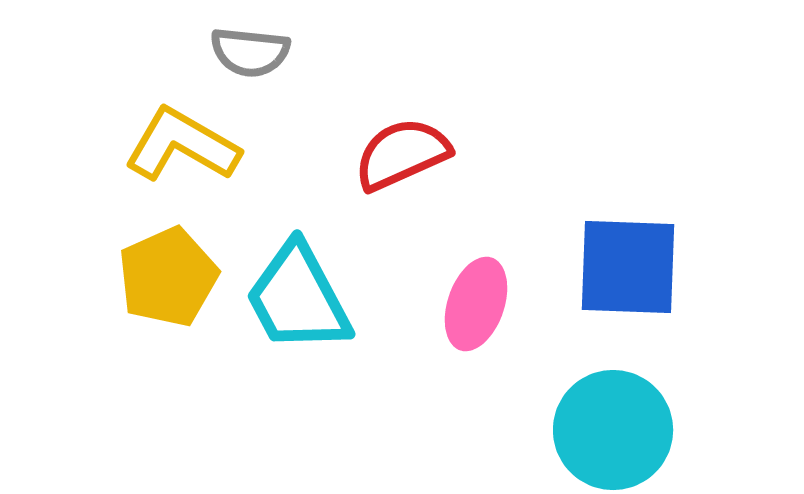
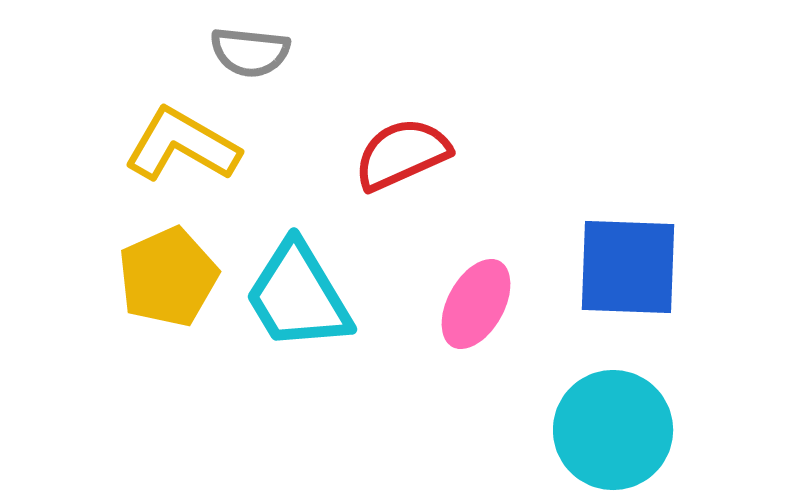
cyan trapezoid: moved 2 px up; rotated 3 degrees counterclockwise
pink ellipse: rotated 10 degrees clockwise
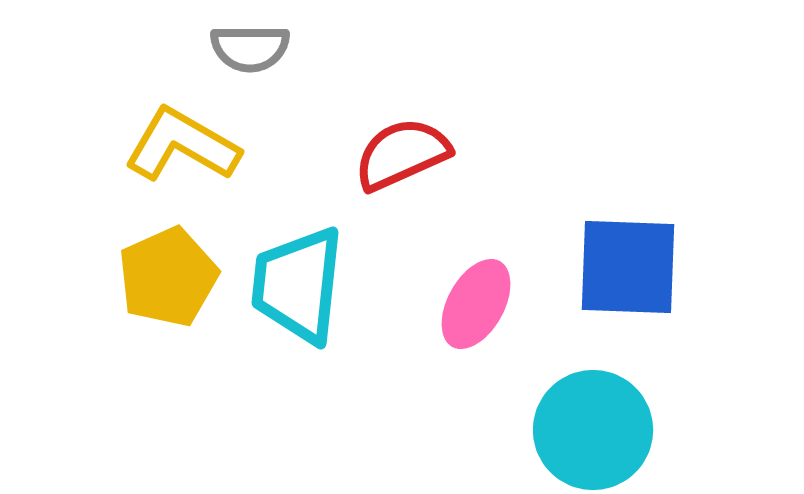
gray semicircle: moved 4 px up; rotated 6 degrees counterclockwise
cyan trapezoid: moved 11 px up; rotated 37 degrees clockwise
cyan circle: moved 20 px left
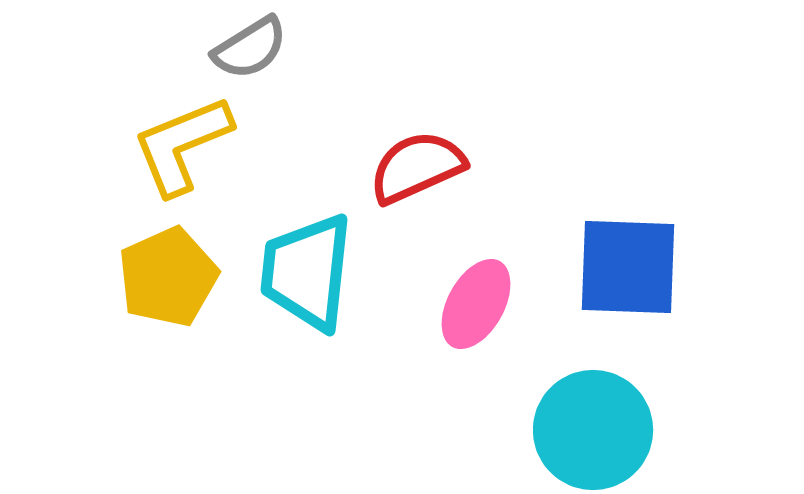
gray semicircle: rotated 32 degrees counterclockwise
yellow L-shape: rotated 52 degrees counterclockwise
red semicircle: moved 15 px right, 13 px down
cyan trapezoid: moved 9 px right, 13 px up
